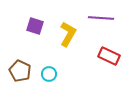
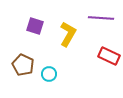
brown pentagon: moved 3 px right, 6 px up
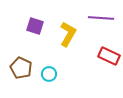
brown pentagon: moved 2 px left, 3 px down
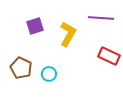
purple square: rotated 36 degrees counterclockwise
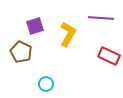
brown pentagon: moved 16 px up
cyan circle: moved 3 px left, 10 px down
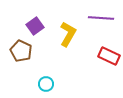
purple square: rotated 18 degrees counterclockwise
brown pentagon: moved 1 px up
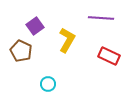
yellow L-shape: moved 1 px left, 6 px down
cyan circle: moved 2 px right
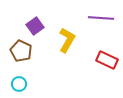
red rectangle: moved 2 px left, 4 px down
cyan circle: moved 29 px left
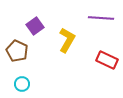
brown pentagon: moved 4 px left
cyan circle: moved 3 px right
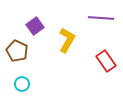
red rectangle: moved 1 px left, 1 px down; rotated 30 degrees clockwise
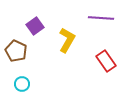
brown pentagon: moved 1 px left
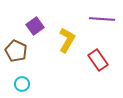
purple line: moved 1 px right, 1 px down
red rectangle: moved 8 px left, 1 px up
